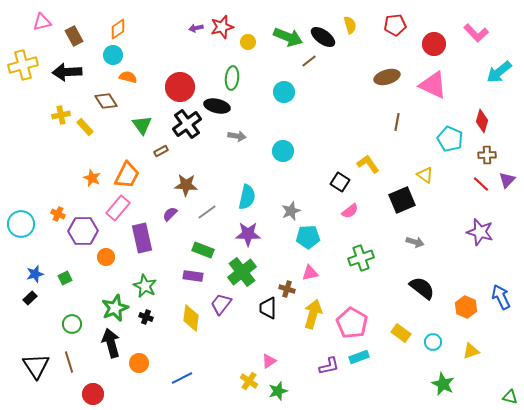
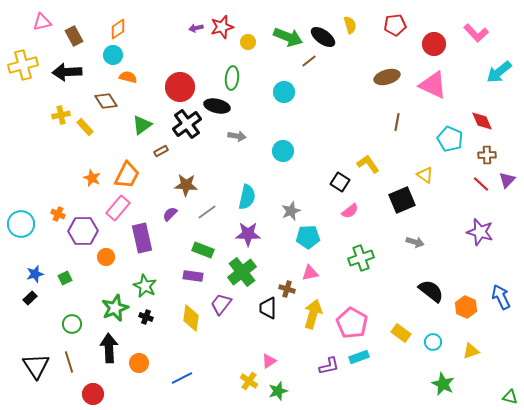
red diamond at (482, 121): rotated 40 degrees counterclockwise
green triangle at (142, 125): rotated 30 degrees clockwise
black semicircle at (422, 288): moved 9 px right, 3 px down
black arrow at (111, 343): moved 2 px left, 5 px down; rotated 12 degrees clockwise
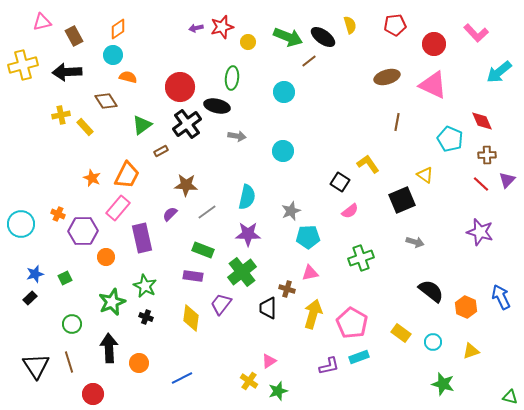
green star at (115, 308): moved 3 px left, 6 px up
green star at (443, 384): rotated 10 degrees counterclockwise
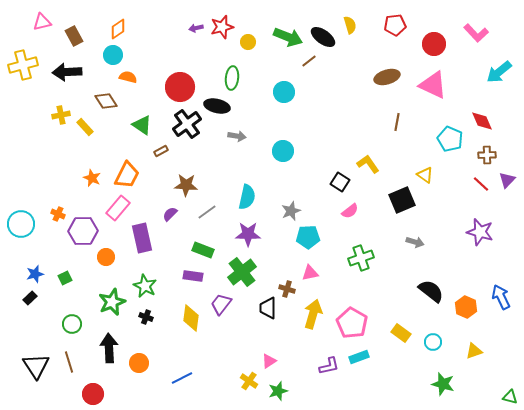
green triangle at (142, 125): rotated 50 degrees counterclockwise
yellow triangle at (471, 351): moved 3 px right
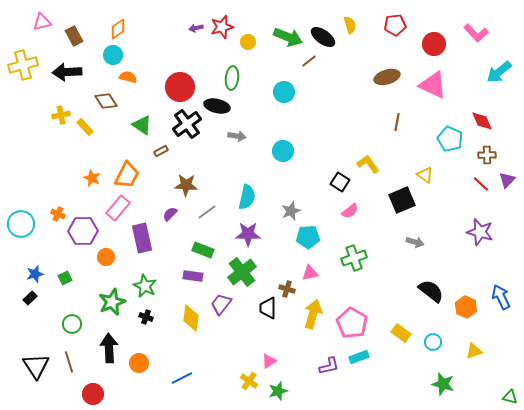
green cross at (361, 258): moved 7 px left
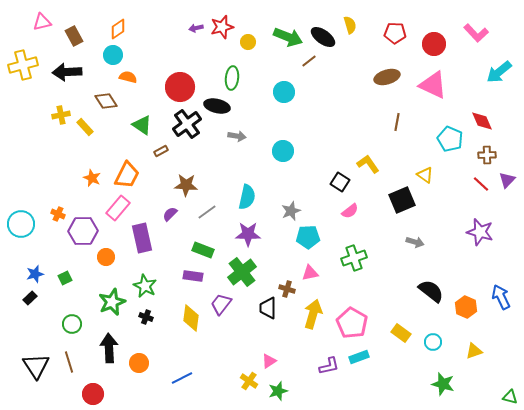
red pentagon at (395, 25): moved 8 px down; rotated 10 degrees clockwise
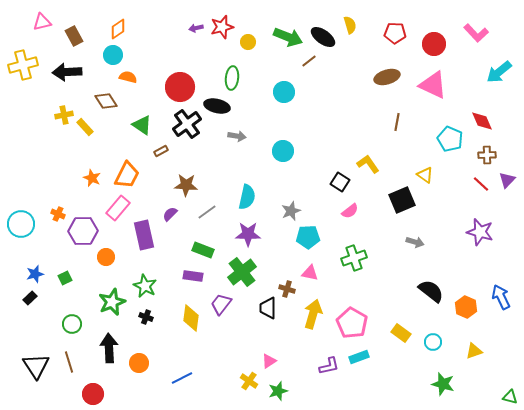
yellow cross at (61, 115): moved 3 px right
purple rectangle at (142, 238): moved 2 px right, 3 px up
pink triangle at (310, 273): rotated 24 degrees clockwise
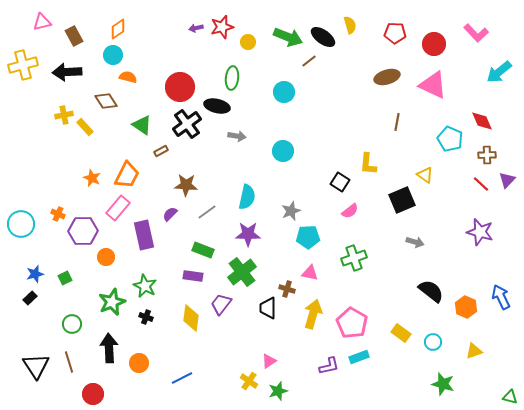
yellow L-shape at (368, 164): rotated 140 degrees counterclockwise
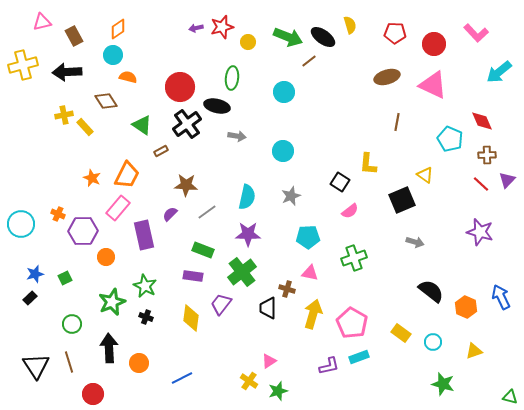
gray star at (291, 211): moved 15 px up
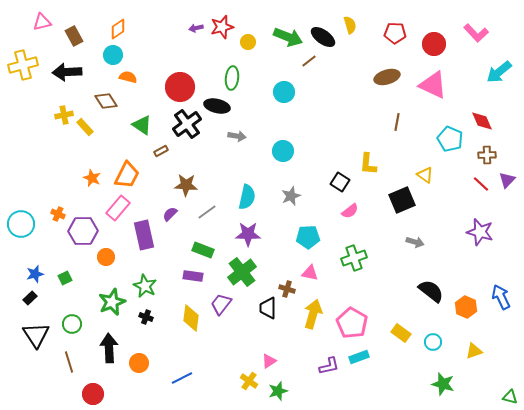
black triangle at (36, 366): moved 31 px up
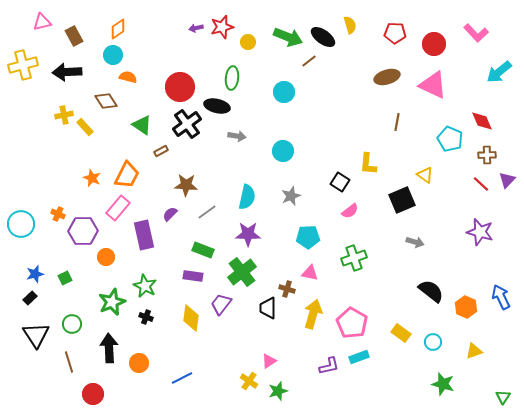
green triangle at (510, 397): moved 7 px left; rotated 49 degrees clockwise
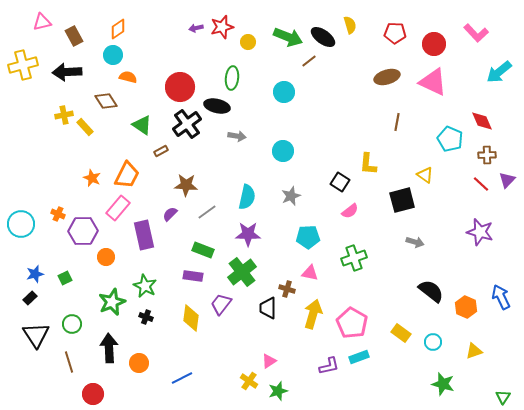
pink triangle at (433, 85): moved 3 px up
black square at (402, 200): rotated 8 degrees clockwise
